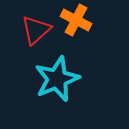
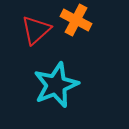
cyan star: moved 1 px left, 6 px down
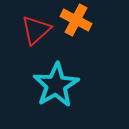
cyan star: rotated 9 degrees counterclockwise
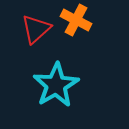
red triangle: moved 1 px up
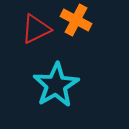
red triangle: rotated 16 degrees clockwise
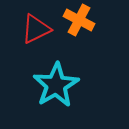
orange cross: moved 3 px right
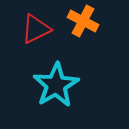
orange cross: moved 4 px right, 1 px down
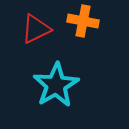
orange cross: rotated 16 degrees counterclockwise
